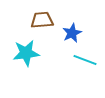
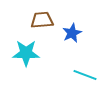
cyan star: rotated 8 degrees clockwise
cyan line: moved 15 px down
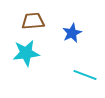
brown trapezoid: moved 9 px left, 1 px down
cyan star: rotated 8 degrees counterclockwise
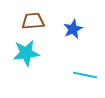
blue star: moved 1 px right, 4 px up
cyan line: rotated 10 degrees counterclockwise
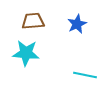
blue star: moved 4 px right, 5 px up
cyan star: rotated 12 degrees clockwise
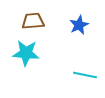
blue star: moved 2 px right, 1 px down
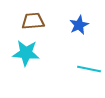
cyan line: moved 4 px right, 6 px up
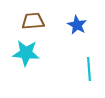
blue star: moved 2 px left; rotated 18 degrees counterclockwise
cyan line: rotated 75 degrees clockwise
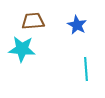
cyan star: moved 4 px left, 4 px up
cyan line: moved 3 px left
